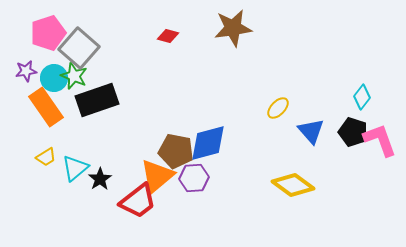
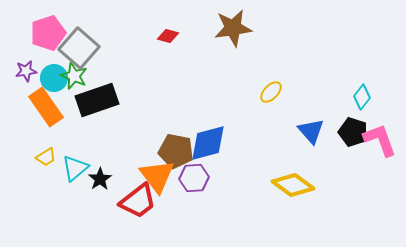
yellow ellipse: moved 7 px left, 16 px up
orange triangle: rotated 27 degrees counterclockwise
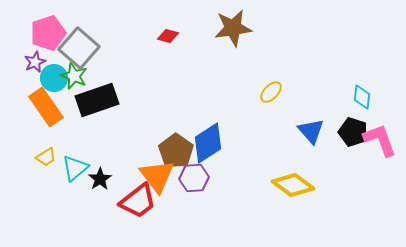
purple star: moved 9 px right, 9 px up; rotated 15 degrees counterclockwise
cyan diamond: rotated 30 degrees counterclockwise
blue diamond: rotated 18 degrees counterclockwise
brown pentagon: rotated 24 degrees clockwise
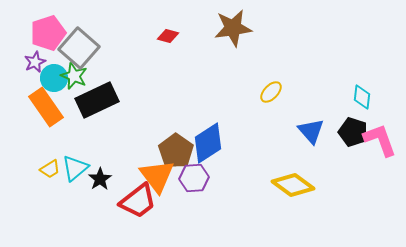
black rectangle: rotated 6 degrees counterclockwise
yellow trapezoid: moved 4 px right, 12 px down
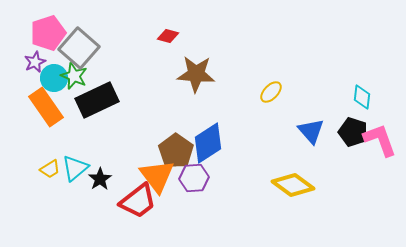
brown star: moved 37 px left, 46 px down; rotated 12 degrees clockwise
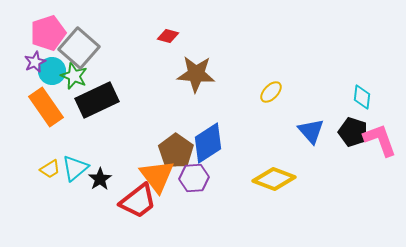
cyan circle: moved 2 px left, 7 px up
yellow diamond: moved 19 px left, 6 px up; rotated 15 degrees counterclockwise
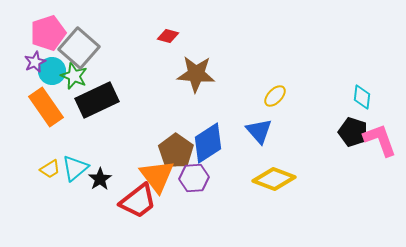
yellow ellipse: moved 4 px right, 4 px down
blue triangle: moved 52 px left
